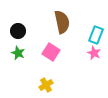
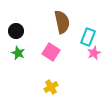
black circle: moved 2 px left
cyan rectangle: moved 8 px left, 2 px down
pink star: rotated 24 degrees clockwise
yellow cross: moved 5 px right, 2 px down
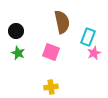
pink square: rotated 12 degrees counterclockwise
yellow cross: rotated 24 degrees clockwise
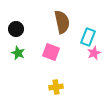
black circle: moved 2 px up
yellow cross: moved 5 px right
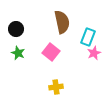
pink square: rotated 18 degrees clockwise
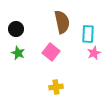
cyan rectangle: moved 3 px up; rotated 18 degrees counterclockwise
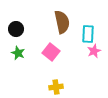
pink star: moved 2 px up
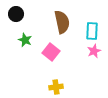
black circle: moved 15 px up
cyan rectangle: moved 4 px right, 3 px up
green star: moved 7 px right, 13 px up
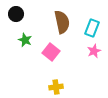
cyan rectangle: moved 3 px up; rotated 18 degrees clockwise
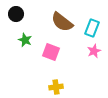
brown semicircle: rotated 140 degrees clockwise
pink square: rotated 18 degrees counterclockwise
